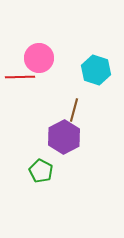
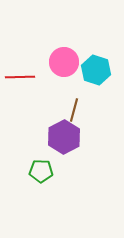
pink circle: moved 25 px right, 4 px down
green pentagon: rotated 25 degrees counterclockwise
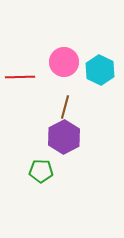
cyan hexagon: moved 4 px right; rotated 8 degrees clockwise
brown line: moved 9 px left, 3 px up
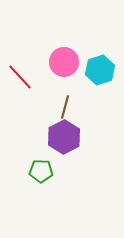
cyan hexagon: rotated 16 degrees clockwise
red line: rotated 48 degrees clockwise
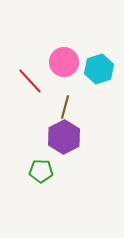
cyan hexagon: moved 1 px left, 1 px up
red line: moved 10 px right, 4 px down
